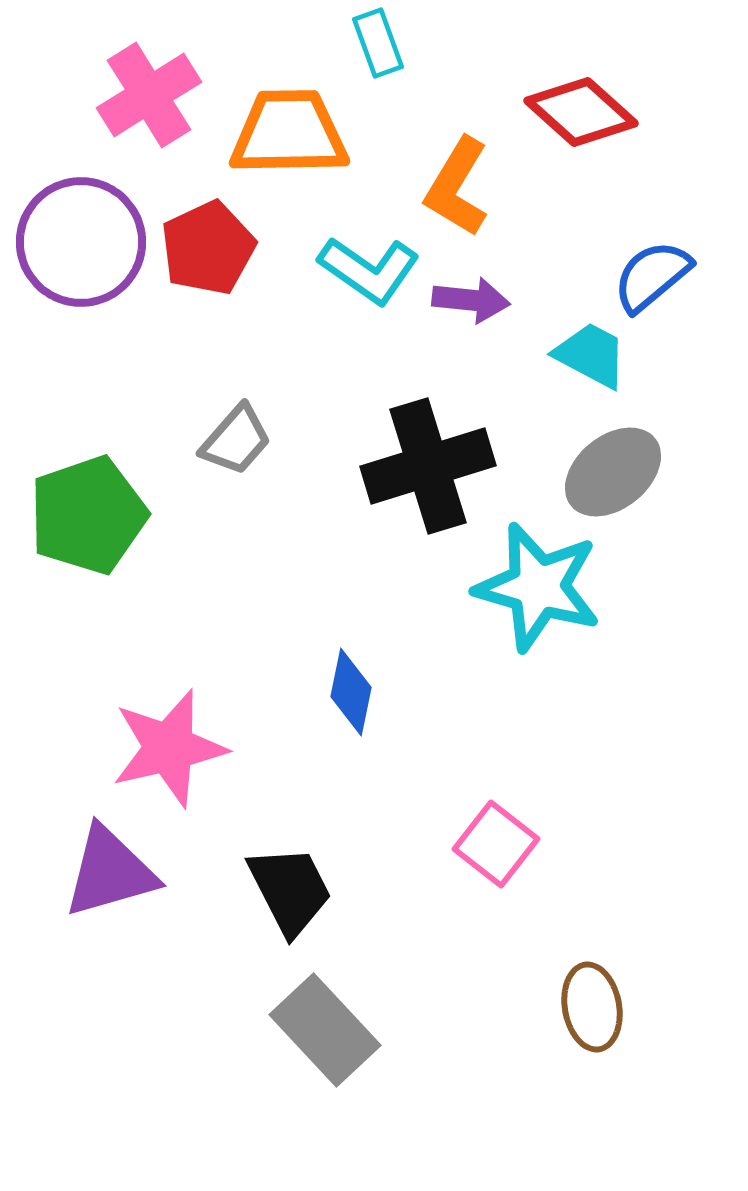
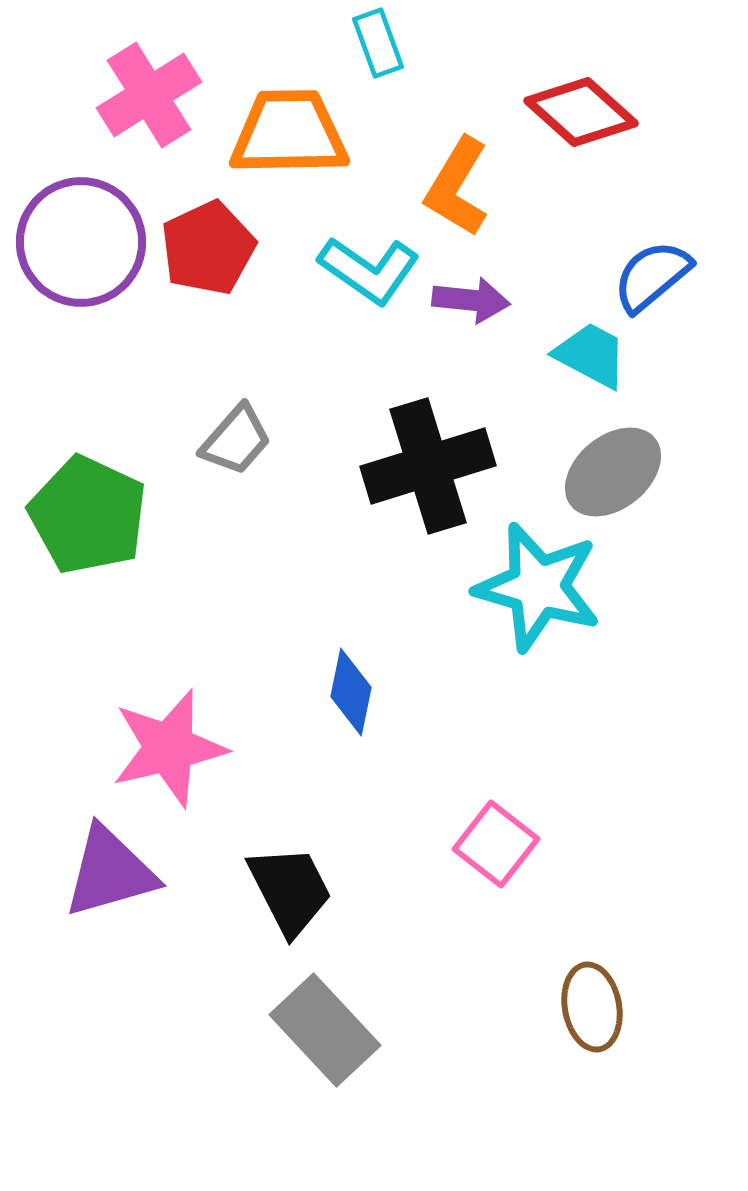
green pentagon: rotated 28 degrees counterclockwise
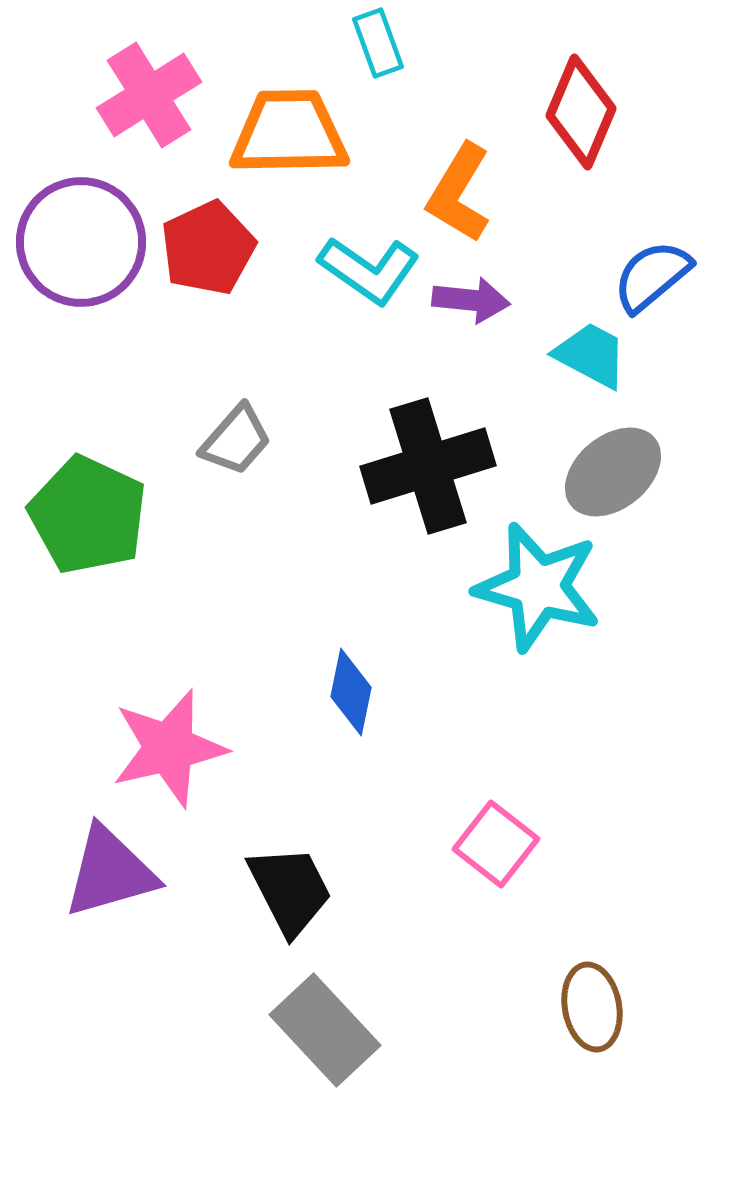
red diamond: rotated 71 degrees clockwise
orange L-shape: moved 2 px right, 6 px down
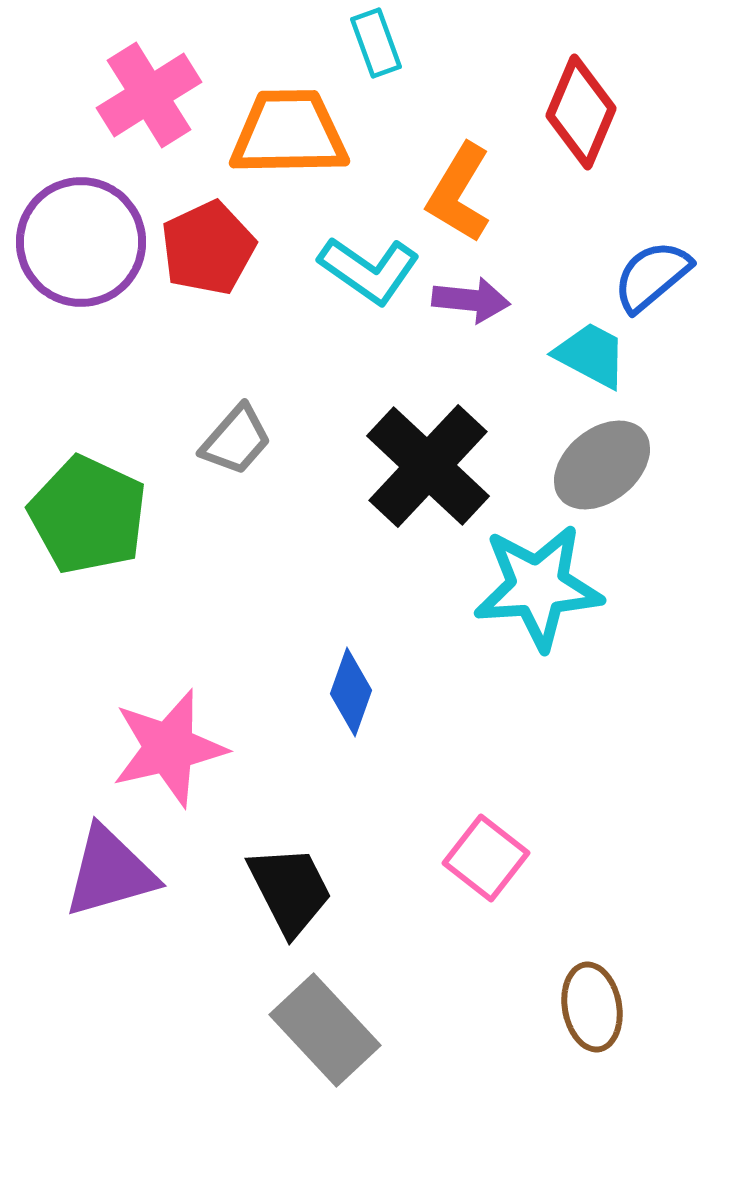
cyan rectangle: moved 2 px left
black cross: rotated 30 degrees counterclockwise
gray ellipse: moved 11 px left, 7 px up
cyan star: rotated 20 degrees counterclockwise
blue diamond: rotated 8 degrees clockwise
pink square: moved 10 px left, 14 px down
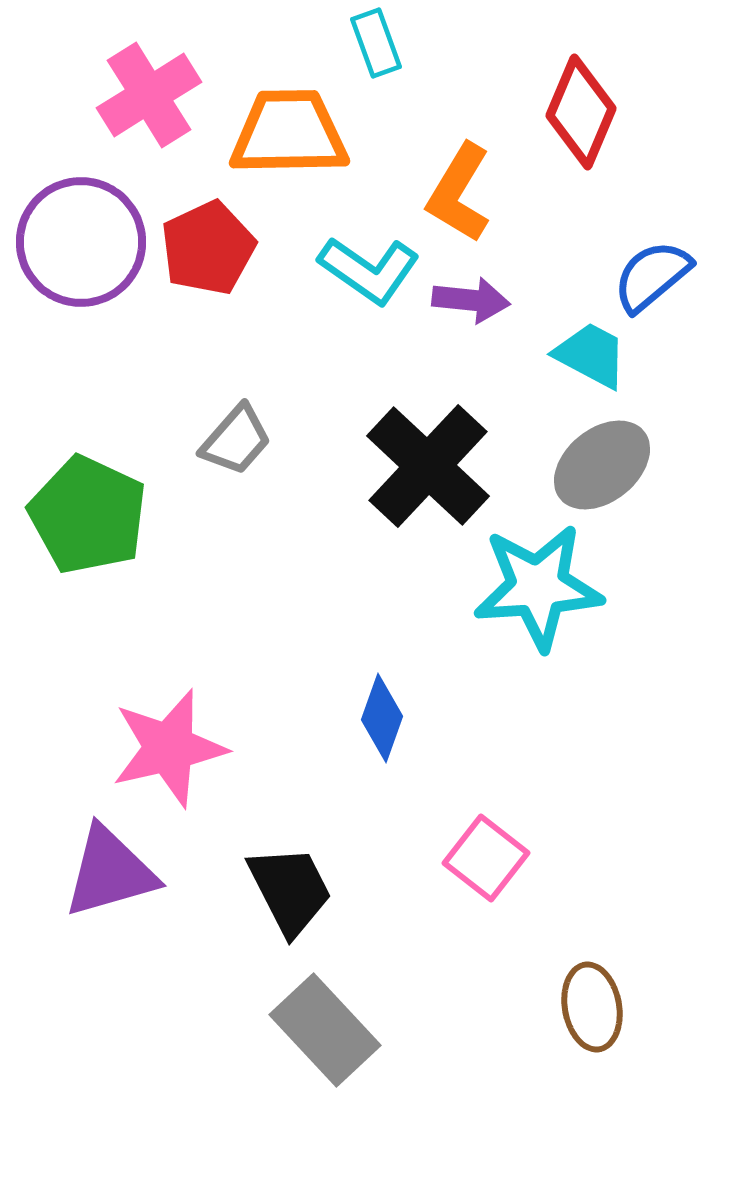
blue diamond: moved 31 px right, 26 px down
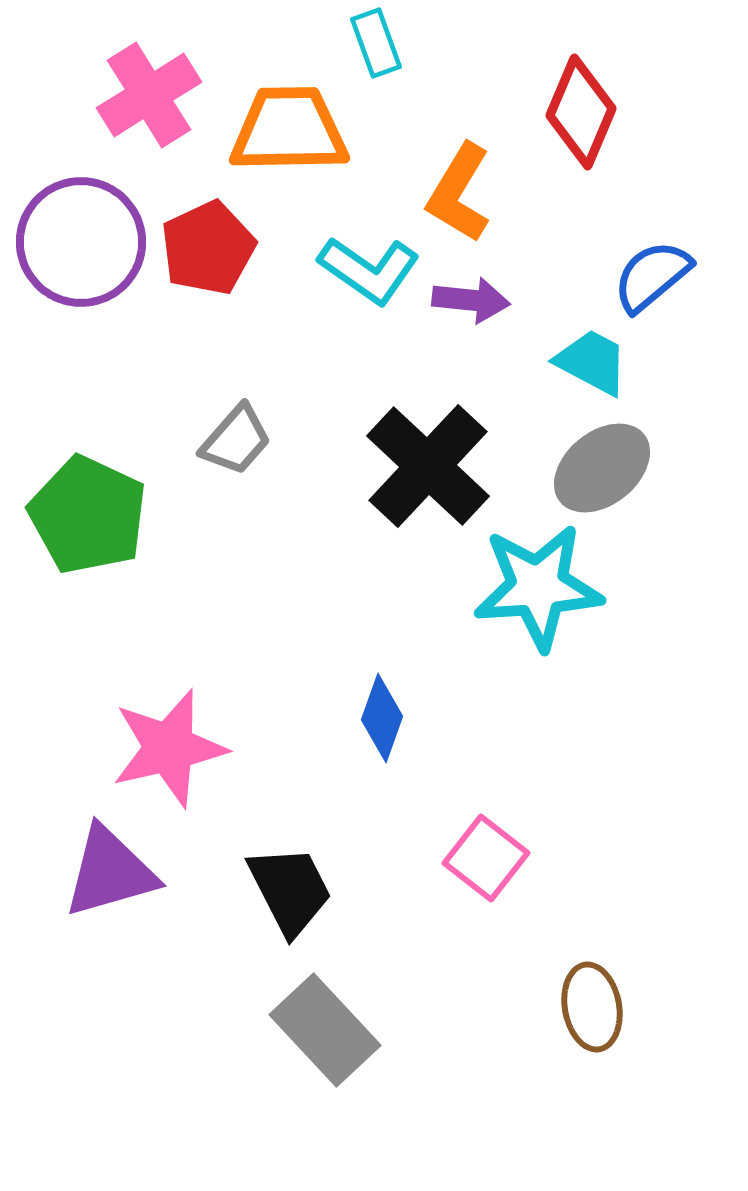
orange trapezoid: moved 3 px up
cyan trapezoid: moved 1 px right, 7 px down
gray ellipse: moved 3 px down
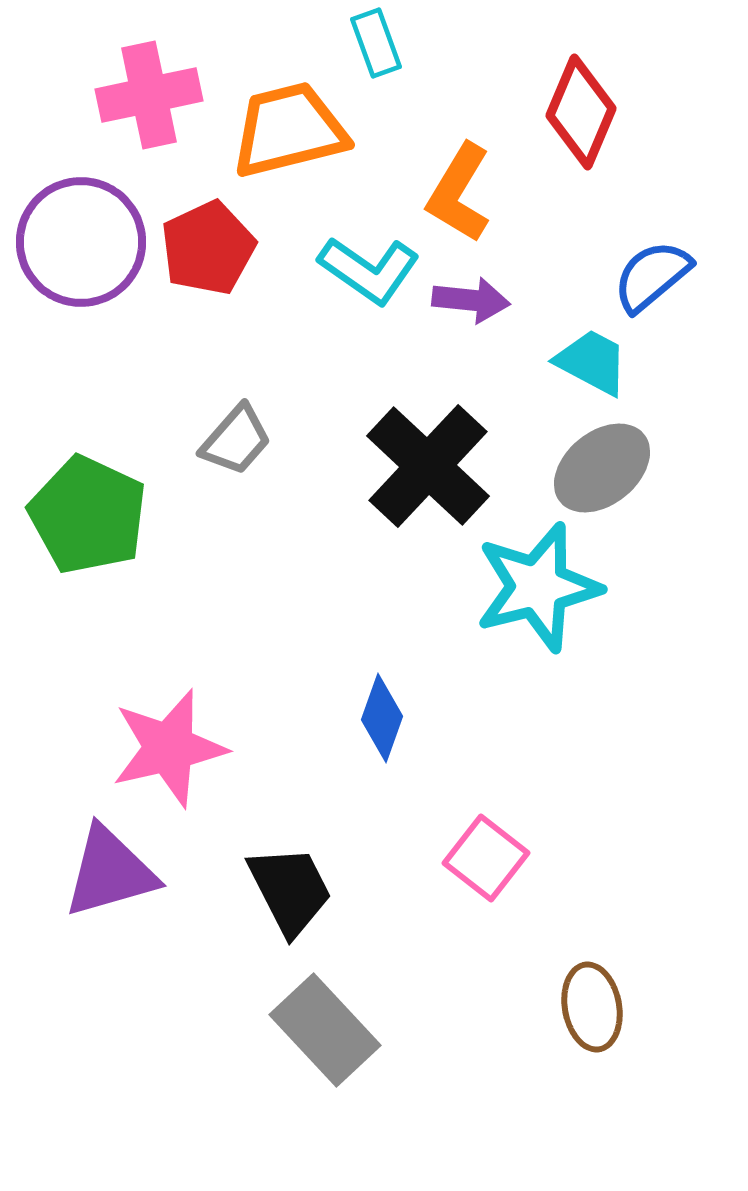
pink cross: rotated 20 degrees clockwise
orange trapezoid: rotated 13 degrees counterclockwise
cyan star: rotated 10 degrees counterclockwise
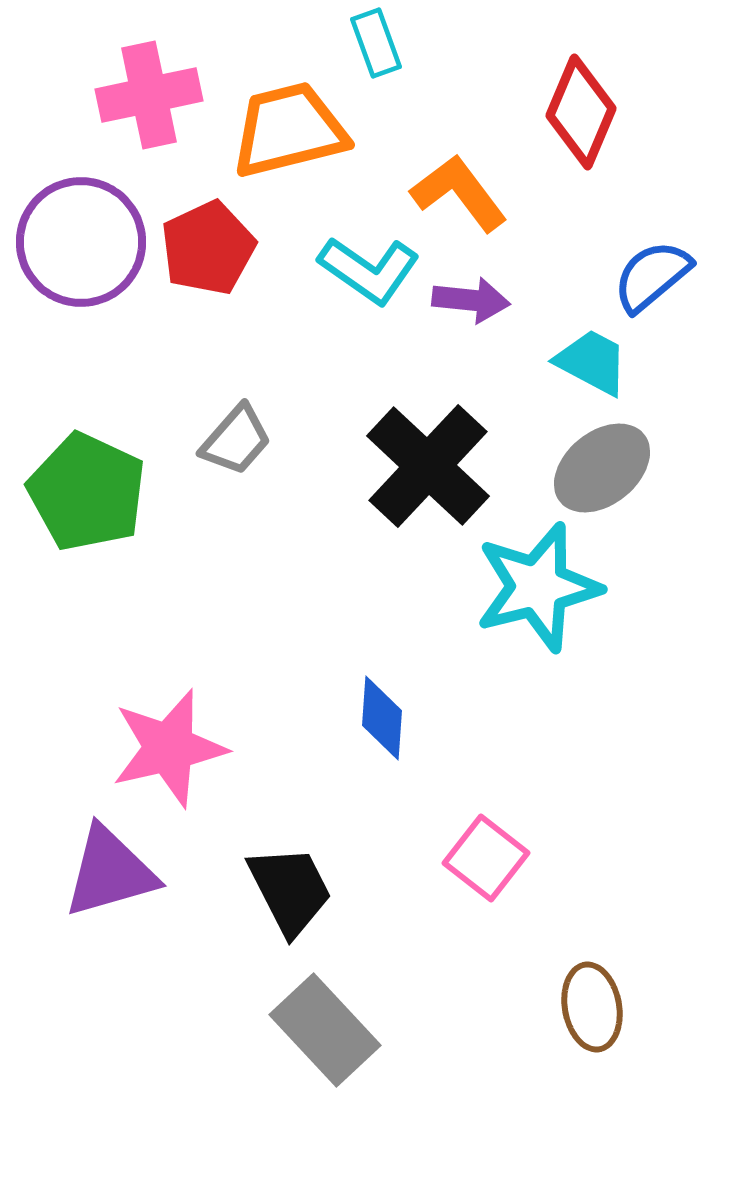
orange L-shape: rotated 112 degrees clockwise
green pentagon: moved 1 px left, 23 px up
blue diamond: rotated 16 degrees counterclockwise
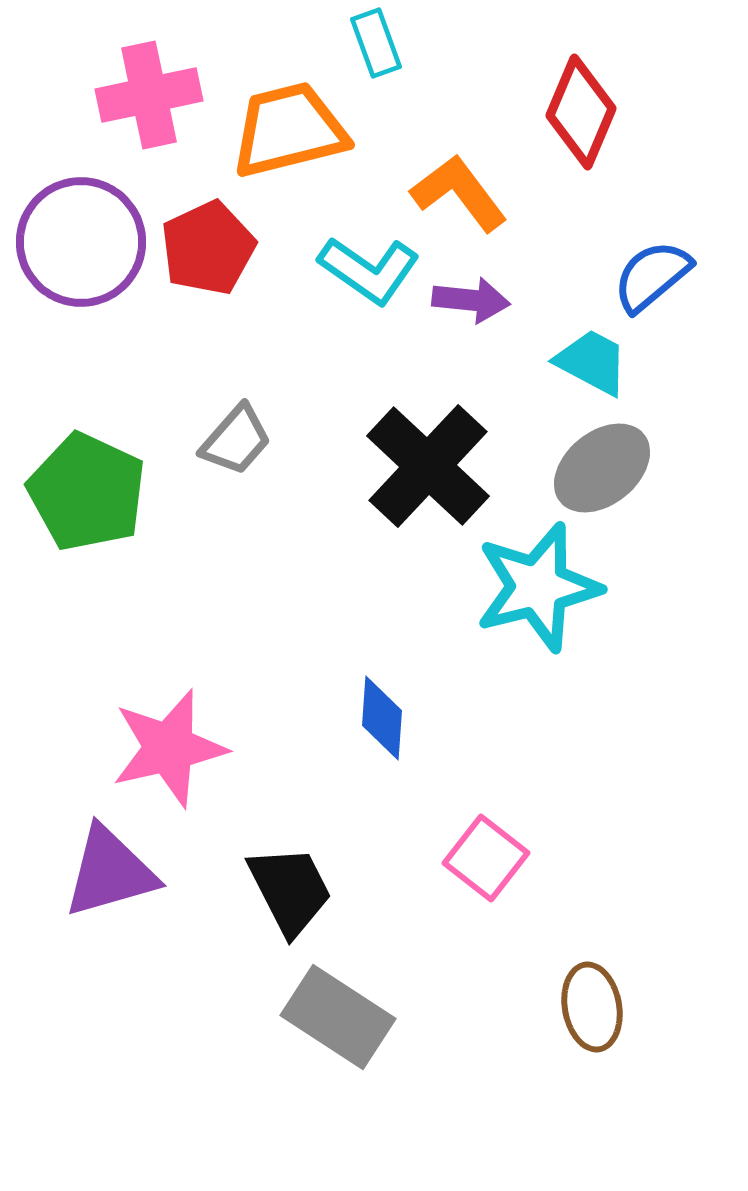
gray rectangle: moved 13 px right, 13 px up; rotated 14 degrees counterclockwise
